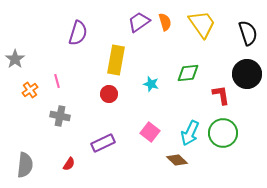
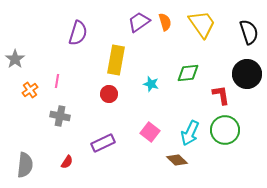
black semicircle: moved 1 px right, 1 px up
pink line: rotated 24 degrees clockwise
green circle: moved 2 px right, 3 px up
red semicircle: moved 2 px left, 2 px up
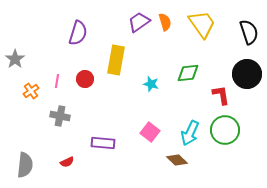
orange cross: moved 1 px right, 1 px down
red circle: moved 24 px left, 15 px up
purple rectangle: rotated 30 degrees clockwise
red semicircle: rotated 32 degrees clockwise
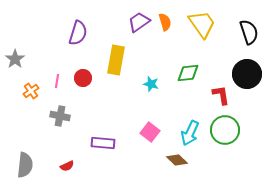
red circle: moved 2 px left, 1 px up
red semicircle: moved 4 px down
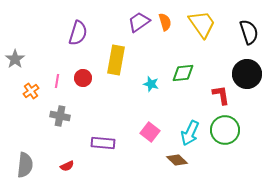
green diamond: moved 5 px left
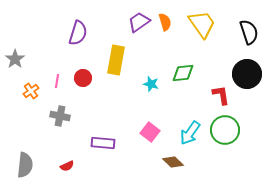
cyan arrow: rotated 10 degrees clockwise
brown diamond: moved 4 px left, 2 px down
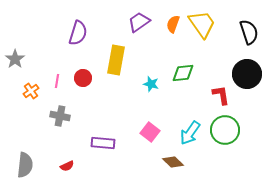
orange semicircle: moved 8 px right, 2 px down; rotated 144 degrees counterclockwise
